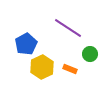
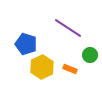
blue pentagon: rotated 25 degrees counterclockwise
green circle: moved 1 px down
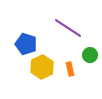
orange rectangle: rotated 56 degrees clockwise
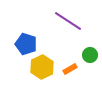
purple line: moved 7 px up
orange rectangle: rotated 72 degrees clockwise
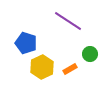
blue pentagon: moved 1 px up
green circle: moved 1 px up
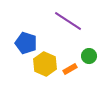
green circle: moved 1 px left, 2 px down
yellow hexagon: moved 3 px right, 3 px up; rotated 10 degrees counterclockwise
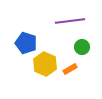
purple line: moved 2 px right; rotated 40 degrees counterclockwise
green circle: moved 7 px left, 9 px up
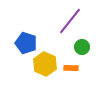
purple line: rotated 44 degrees counterclockwise
orange rectangle: moved 1 px right, 1 px up; rotated 32 degrees clockwise
